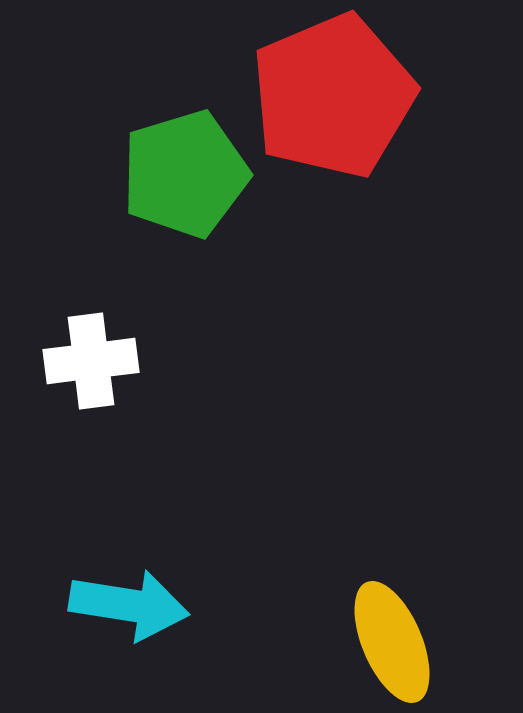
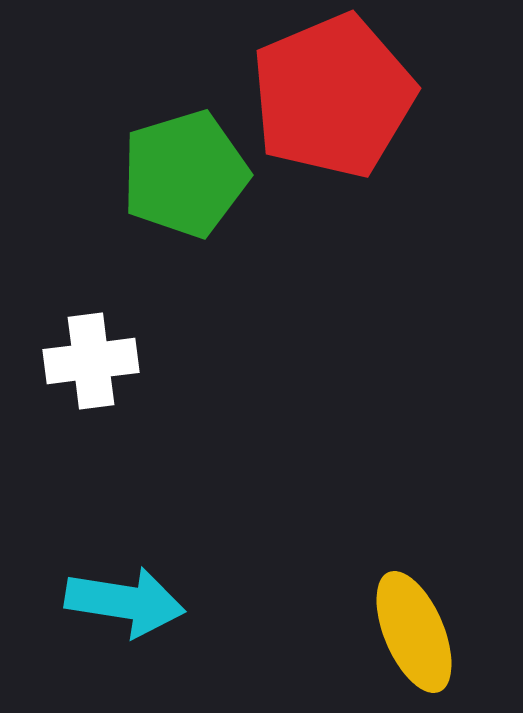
cyan arrow: moved 4 px left, 3 px up
yellow ellipse: moved 22 px right, 10 px up
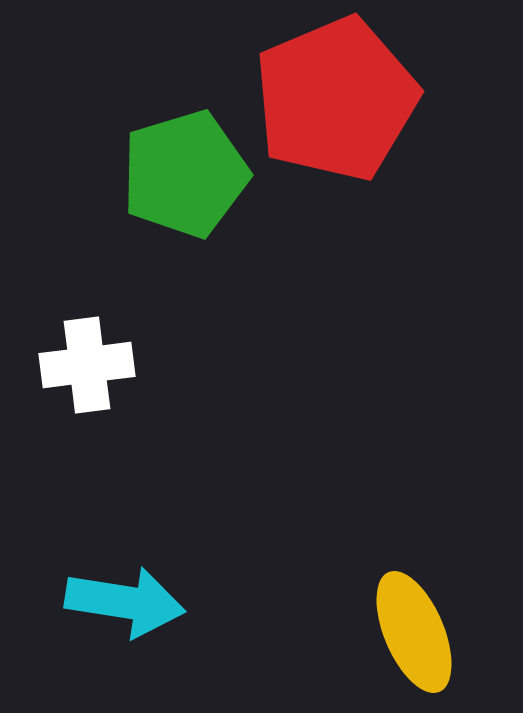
red pentagon: moved 3 px right, 3 px down
white cross: moved 4 px left, 4 px down
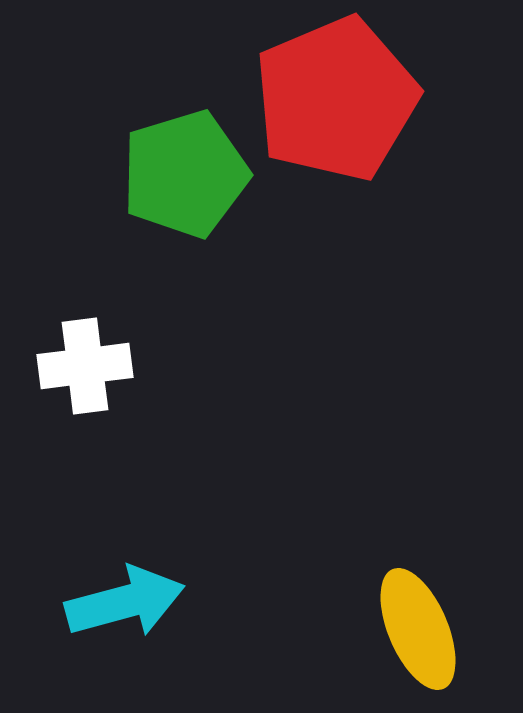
white cross: moved 2 px left, 1 px down
cyan arrow: rotated 24 degrees counterclockwise
yellow ellipse: moved 4 px right, 3 px up
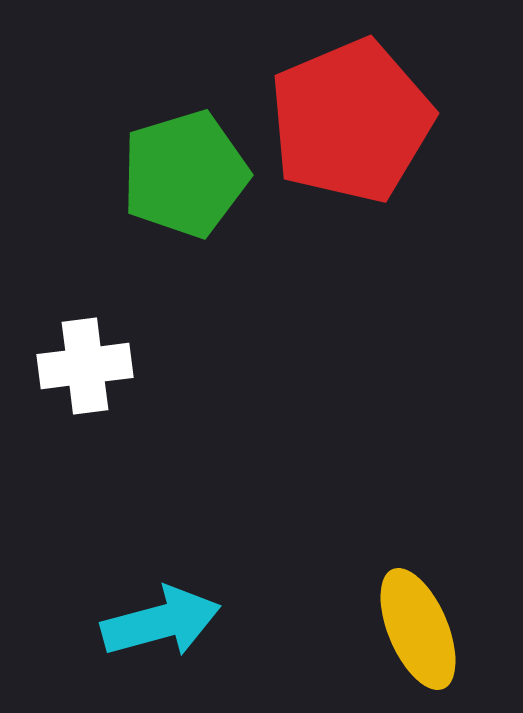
red pentagon: moved 15 px right, 22 px down
cyan arrow: moved 36 px right, 20 px down
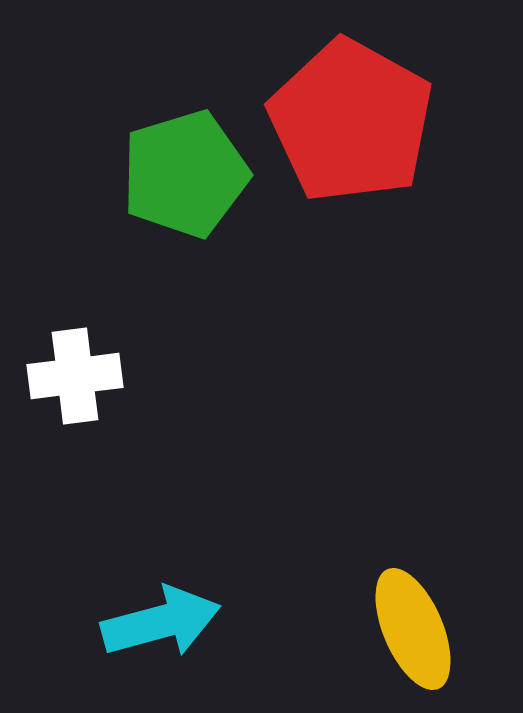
red pentagon: rotated 20 degrees counterclockwise
white cross: moved 10 px left, 10 px down
yellow ellipse: moved 5 px left
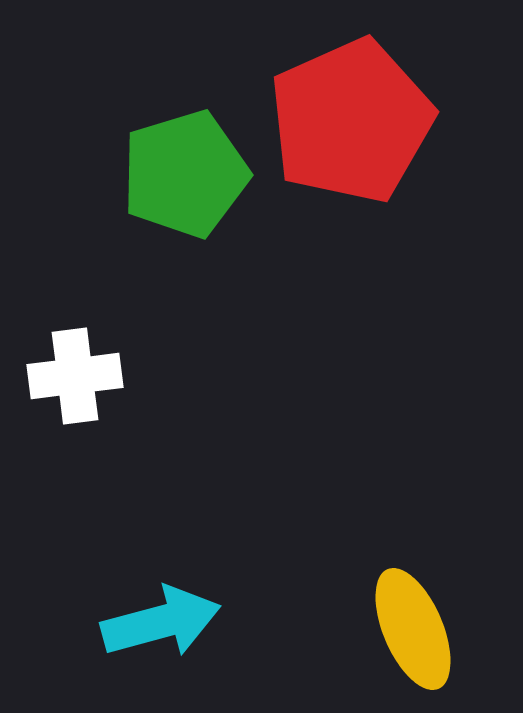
red pentagon: rotated 19 degrees clockwise
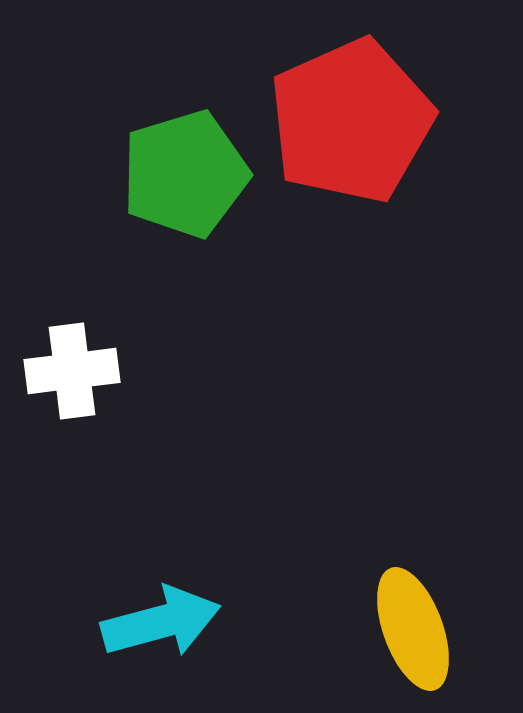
white cross: moved 3 px left, 5 px up
yellow ellipse: rotated 3 degrees clockwise
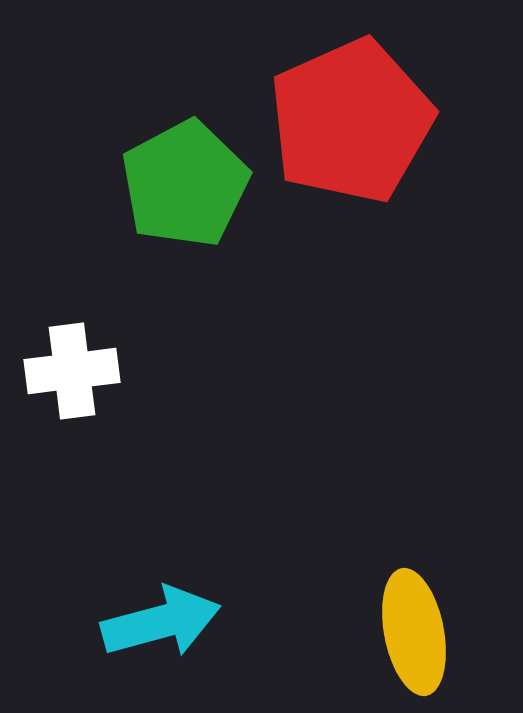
green pentagon: moved 10 px down; rotated 11 degrees counterclockwise
yellow ellipse: moved 1 px right, 3 px down; rotated 9 degrees clockwise
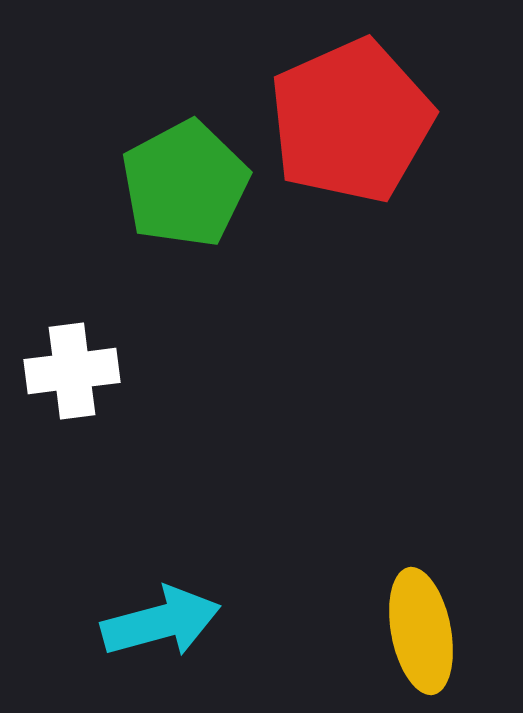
yellow ellipse: moved 7 px right, 1 px up
